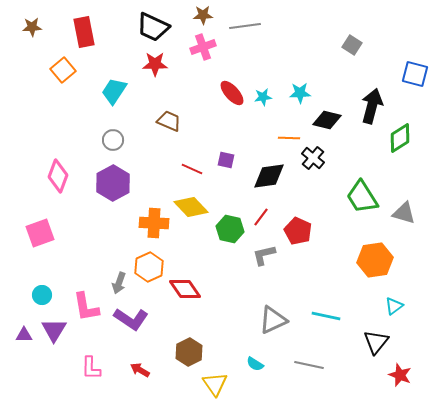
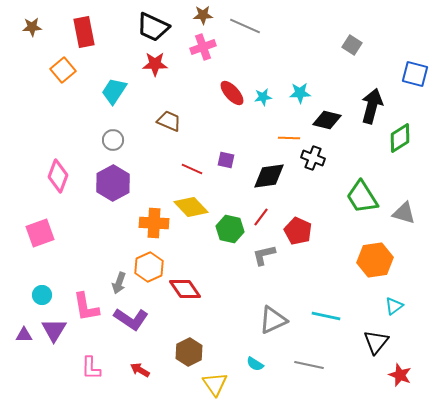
gray line at (245, 26): rotated 32 degrees clockwise
black cross at (313, 158): rotated 20 degrees counterclockwise
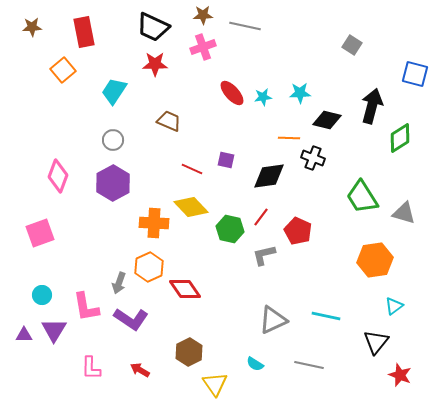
gray line at (245, 26): rotated 12 degrees counterclockwise
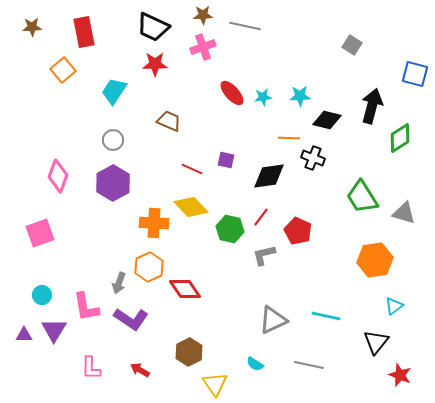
cyan star at (300, 93): moved 3 px down
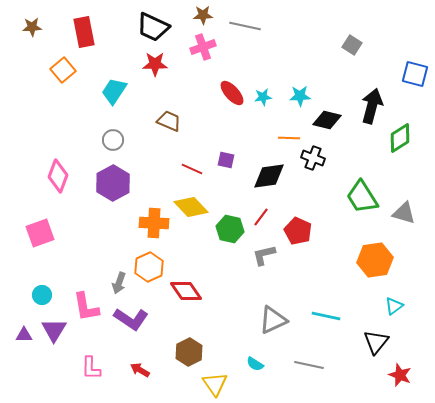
red diamond at (185, 289): moved 1 px right, 2 px down
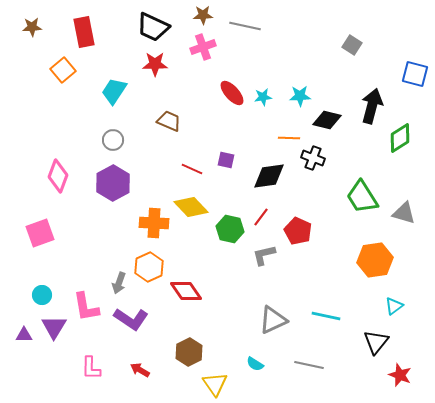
purple triangle at (54, 330): moved 3 px up
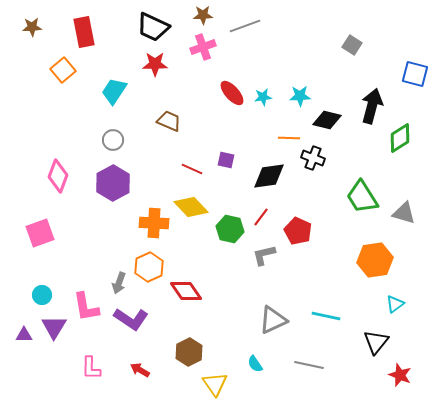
gray line at (245, 26): rotated 32 degrees counterclockwise
cyan triangle at (394, 306): moved 1 px right, 2 px up
cyan semicircle at (255, 364): rotated 24 degrees clockwise
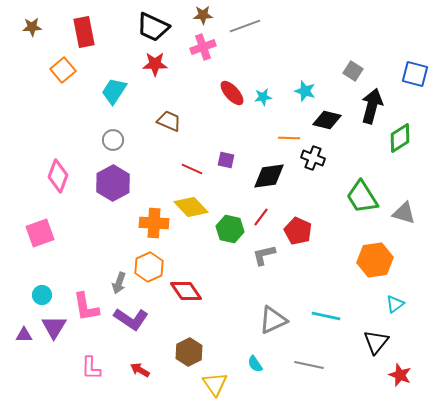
gray square at (352, 45): moved 1 px right, 26 px down
cyan star at (300, 96): moved 5 px right, 5 px up; rotated 20 degrees clockwise
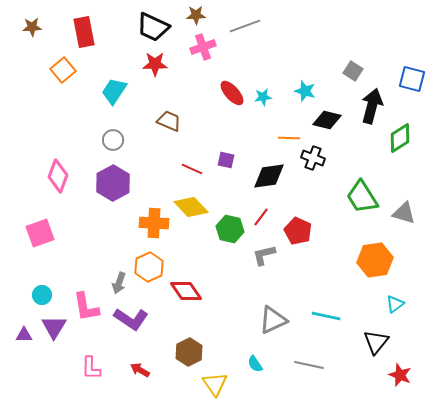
brown star at (203, 15): moved 7 px left
blue square at (415, 74): moved 3 px left, 5 px down
